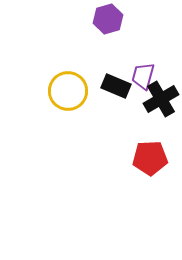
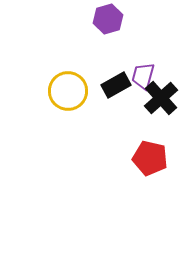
black rectangle: moved 1 px up; rotated 52 degrees counterclockwise
black cross: moved 1 px up; rotated 12 degrees counterclockwise
red pentagon: rotated 16 degrees clockwise
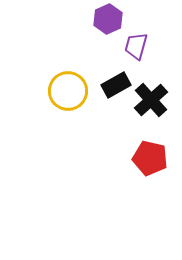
purple hexagon: rotated 8 degrees counterclockwise
purple trapezoid: moved 7 px left, 30 px up
black cross: moved 10 px left, 2 px down
